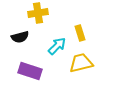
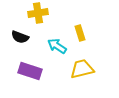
black semicircle: rotated 36 degrees clockwise
cyan arrow: rotated 102 degrees counterclockwise
yellow trapezoid: moved 1 px right, 6 px down
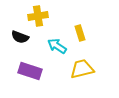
yellow cross: moved 3 px down
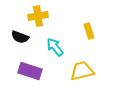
yellow rectangle: moved 9 px right, 2 px up
cyan arrow: moved 2 px left, 1 px down; rotated 18 degrees clockwise
yellow trapezoid: moved 2 px down
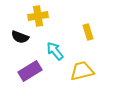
yellow rectangle: moved 1 px left, 1 px down
cyan arrow: moved 4 px down
purple rectangle: rotated 50 degrees counterclockwise
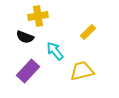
yellow rectangle: rotated 63 degrees clockwise
black semicircle: moved 5 px right
purple rectangle: moved 2 px left; rotated 15 degrees counterclockwise
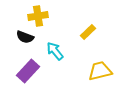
yellow trapezoid: moved 18 px right
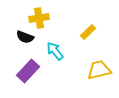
yellow cross: moved 1 px right, 2 px down
yellow trapezoid: moved 1 px left, 1 px up
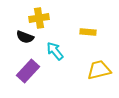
yellow rectangle: rotated 49 degrees clockwise
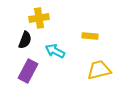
yellow rectangle: moved 2 px right, 4 px down
black semicircle: moved 3 px down; rotated 90 degrees counterclockwise
cyan arrow: rotated 24 degrees counterclockwise
purple rectangle: rotated 15 degrees counterclockwise
